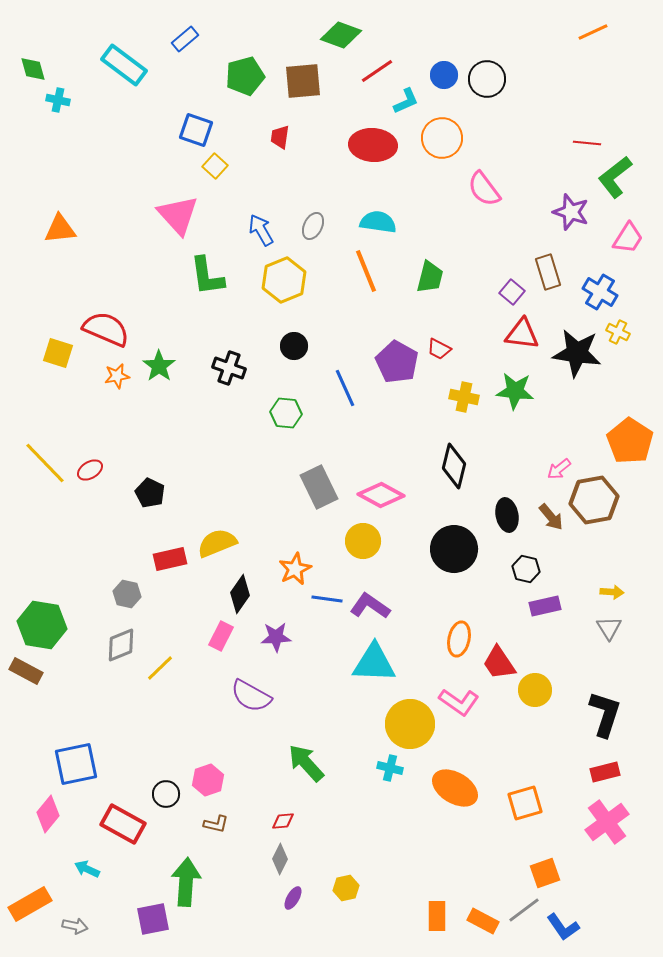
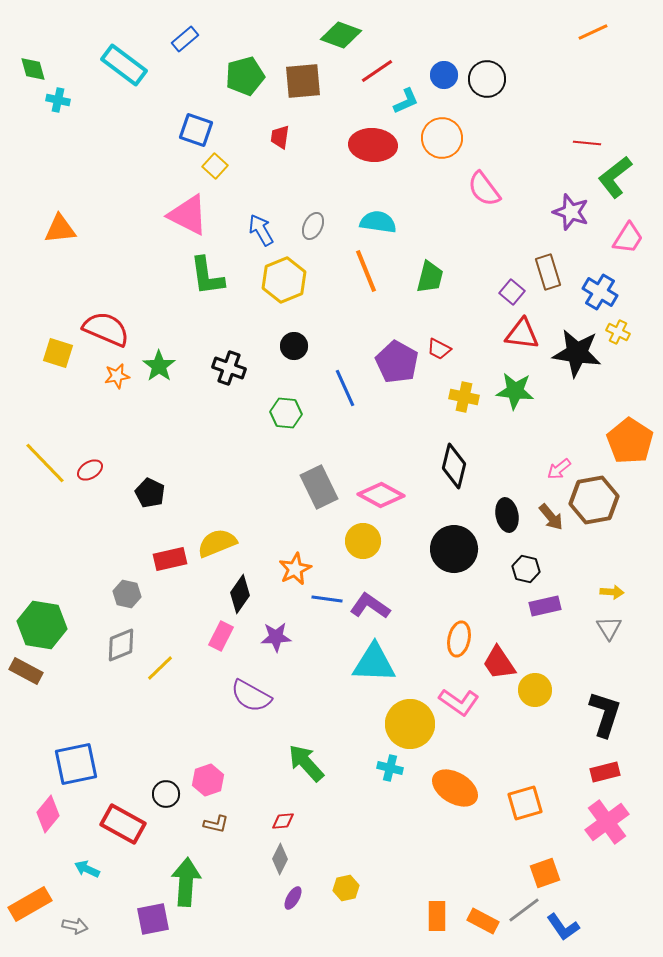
pink triangle at (178, 215): moved 10 px right; rotated 21 degrees counterclockwise
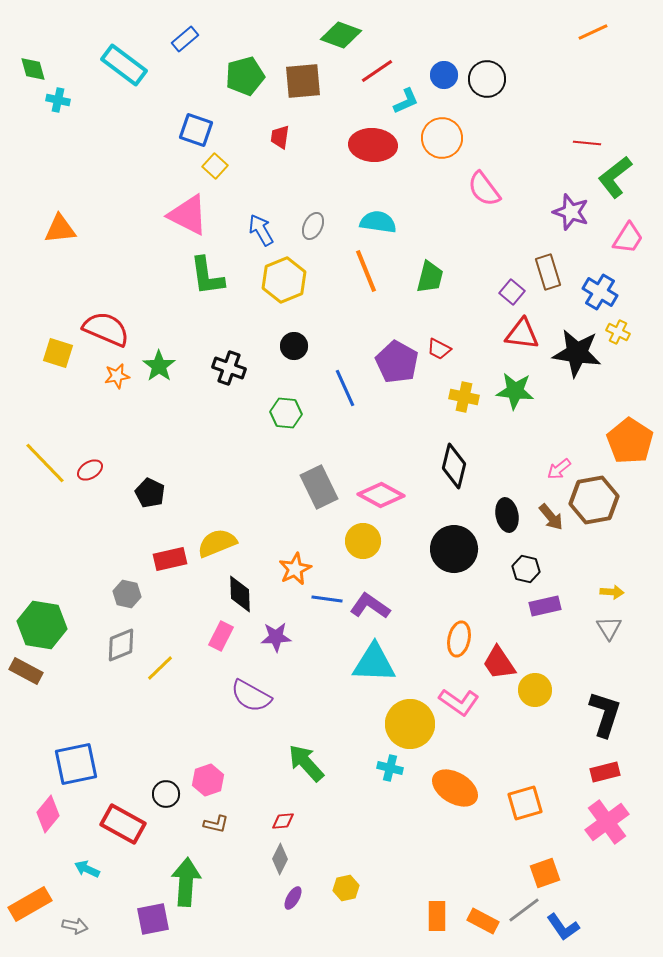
black diamond at (240, 594): rotated 36 degrees counterclockwise
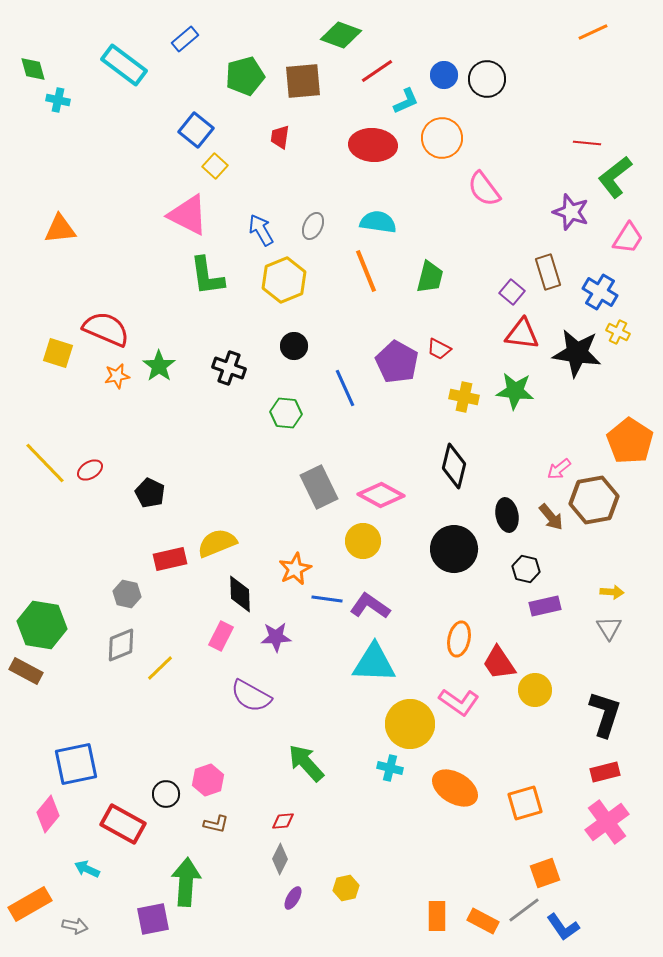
blue square at (196, 130): rotated 20 degrees clockwise
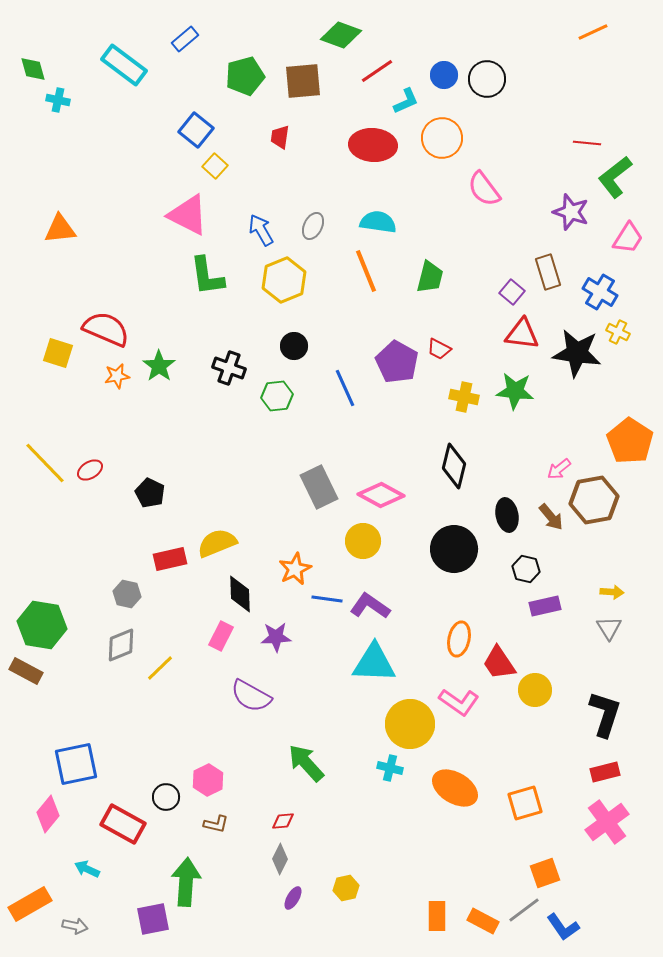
green hexagon at (286, 413): moved 9 px left, 17 px up; rotated 12 degrees counterclockwise
pink hexagon at (208, 780): rotated 8 degrees counterclockwise
black circle at (166, 794): moved 3 px down
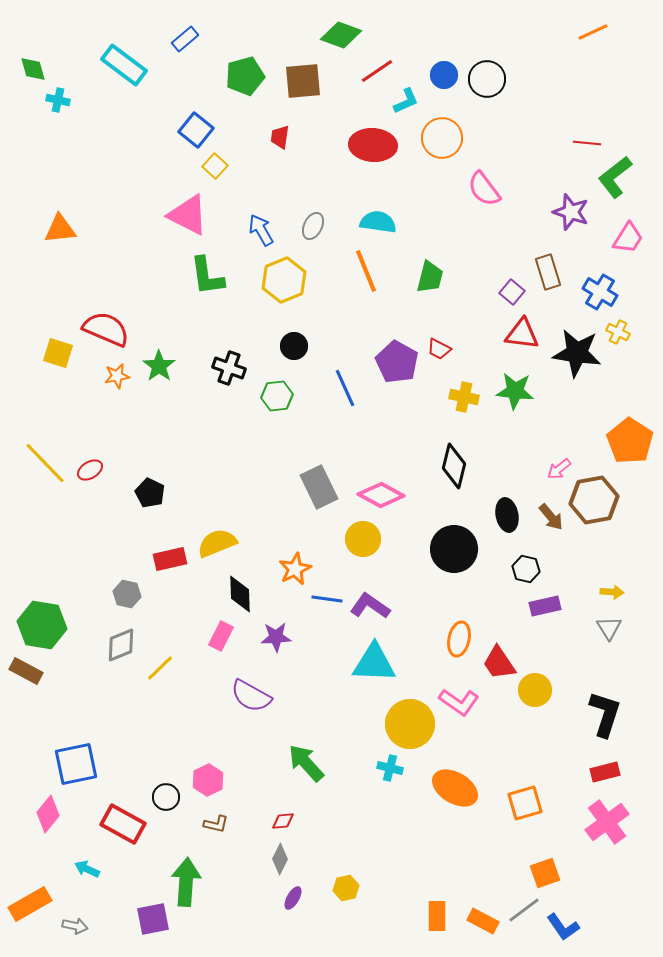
yellow circle at (363, 541): moved 2 px up
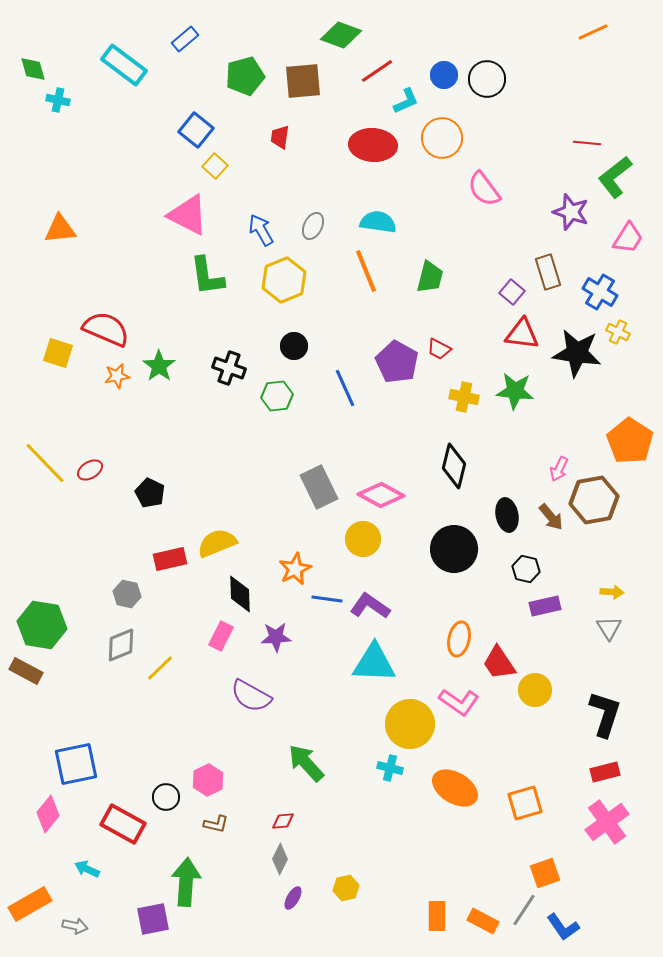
pink arrow at (559, 469): rotated 25 degrees counterclockwise
gray line at (524, 910): rotated 20 degrees counterclockwise
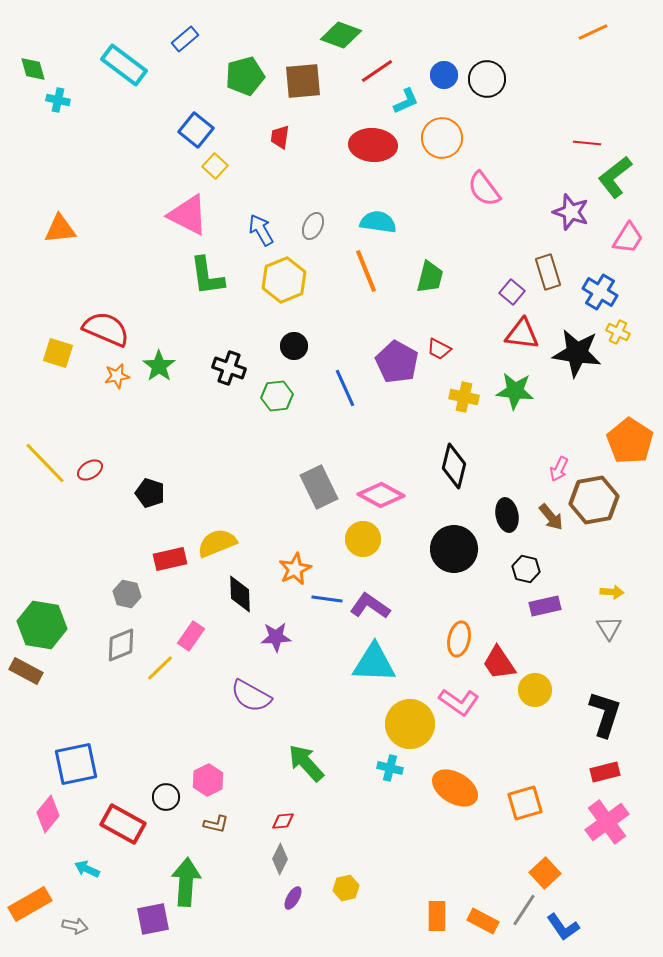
black pentagon at (150, 493): rotated 8 degrees counterclockwise
pink rectangle at (221, 636): moved 30 px left; rotated 8 degrees clockwise
orange square at (545, 873): rotated 24 degrees counterclockwise
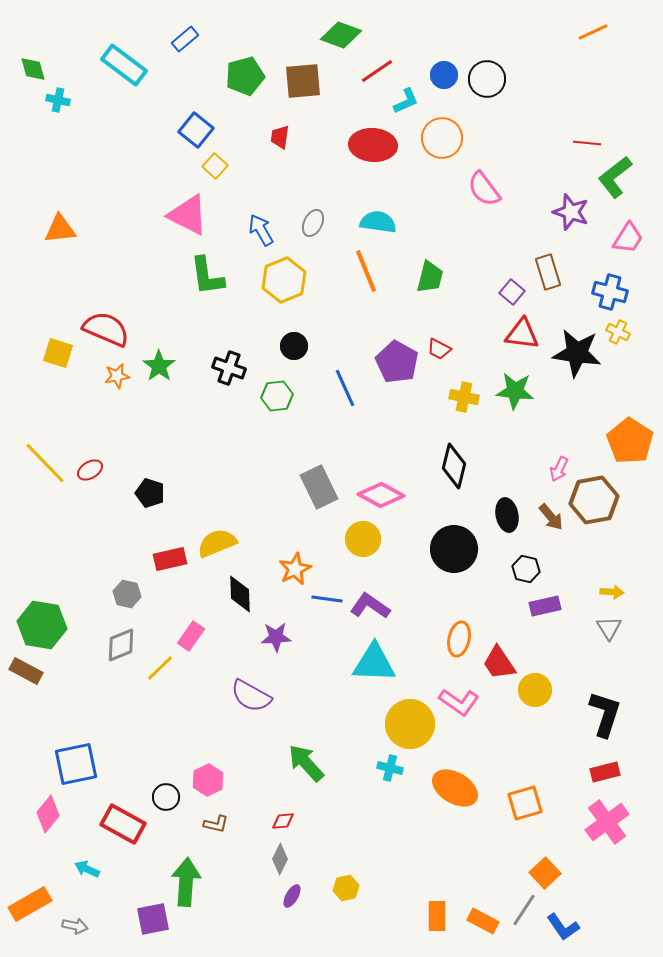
gray ellipse at (313, 226): moved 3 px up
blue cross at (600, 292): moved 10 px right; rotated 16 degrees counterclockwise
purple ellipse at (293, 898): moved 1 px left, 2 px up
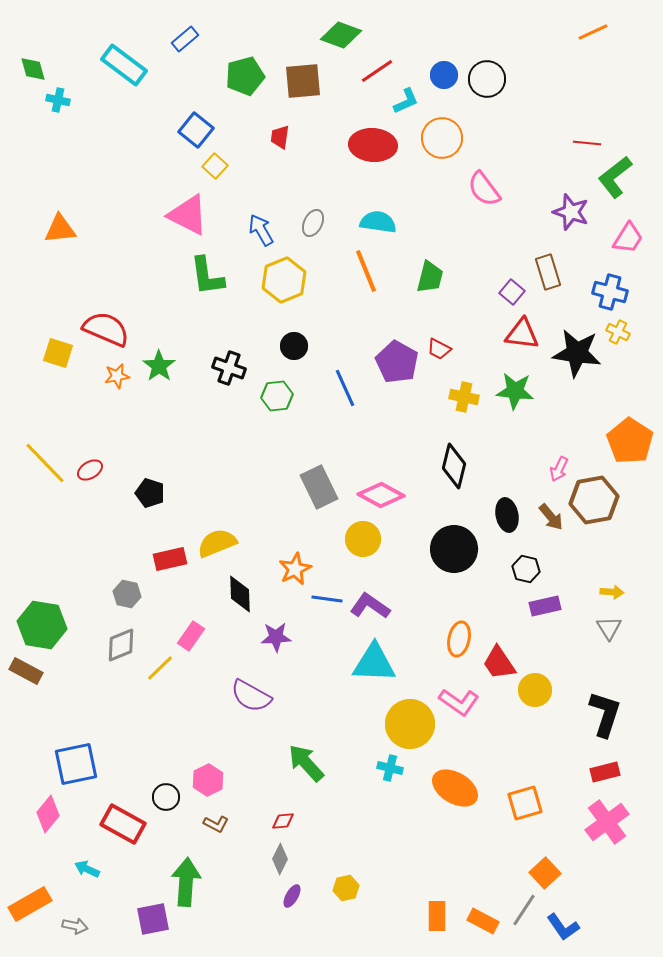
brown L-shape at (216, 824): rotated 15 degrees clockwise
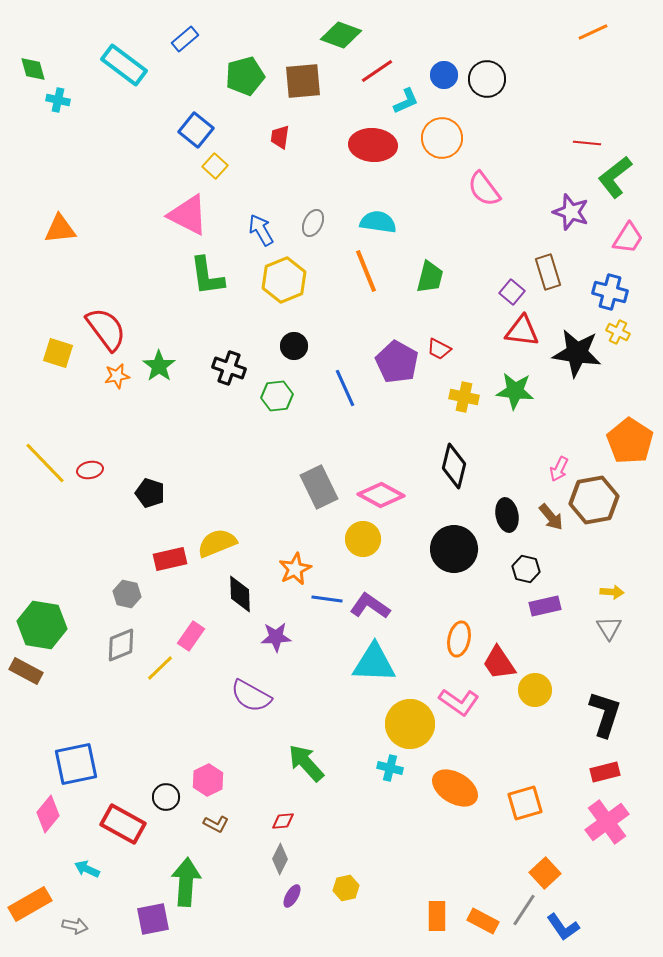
red semicircle at (106, 329): rotated 30 degrees clockwise
red triangle at (522, 334): moved 3 px up
red ellipse at (90, 470): rotated 20 degrees clockwise
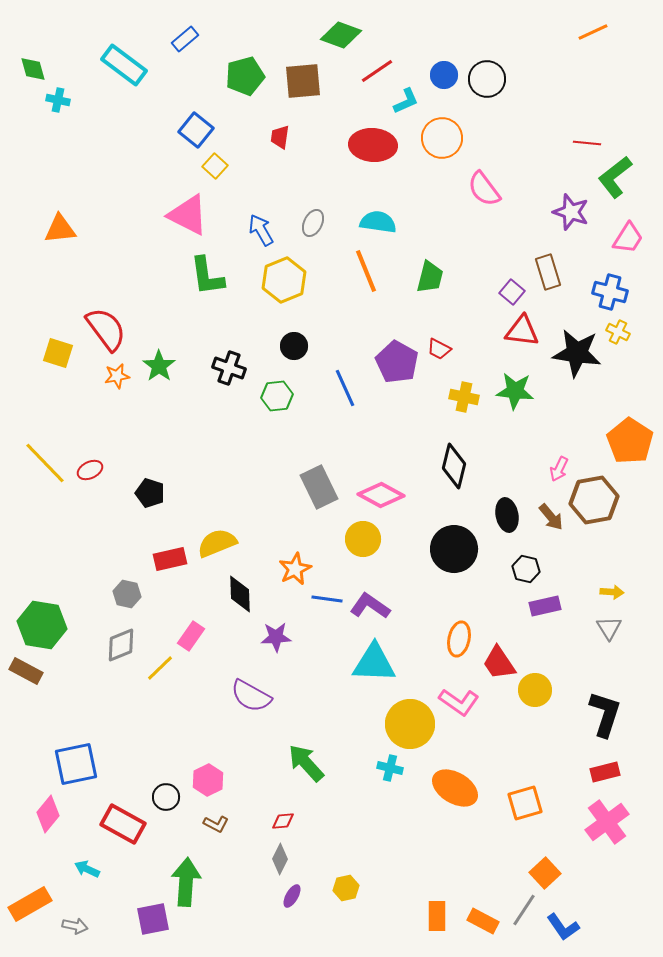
red ellipse at (90, 470): rotated 15 degrees counterclockwise
